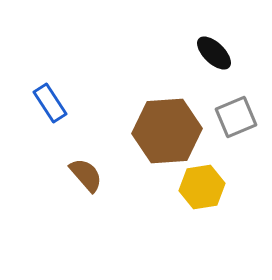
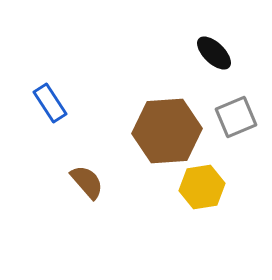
brown semicircle: moved 1 px right, 7 px down
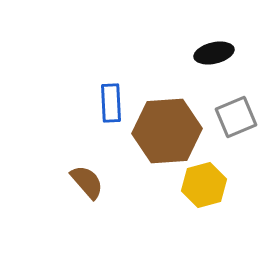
black ellipse: rotated 57 degrees counterclockwise
blue rectangle: moved 61 px right; rotated 30 degrees clockwise
yellow hexagon: moved 2 px right, 2 px up; rotated 6 degrees counterclockwise
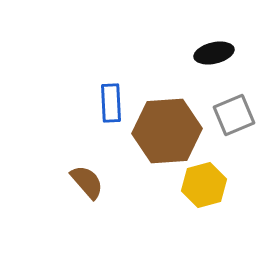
gray square: moved 2 px left, 2 px up
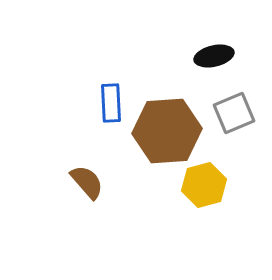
black ellipse: moved 3 px down
gray square: moved 2 px up
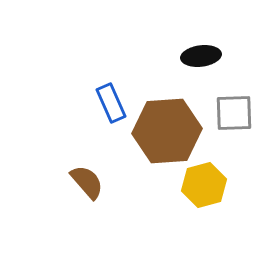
black ellipse: moved 13 px left; rotated 6 degrees clockwise
blue rectangle: rotated 21 degrees counterclockwise
gray square: rotated 21 degrees clockwise
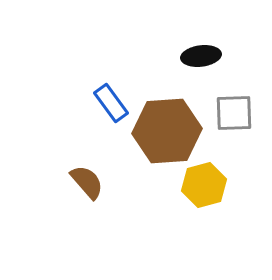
blue rectangle: rotated 12 degrees counterclockwise
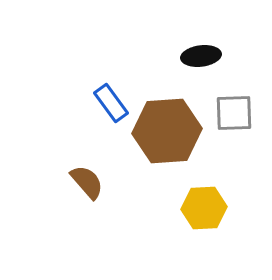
yellow hexagon: moved 23 px down; rotated 12 degrees clockwise
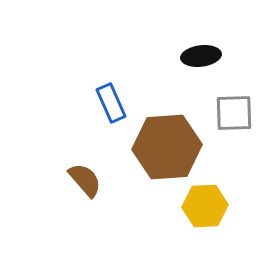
blue rectangle: rotated 12 degrees clockwise
brown hexagon: moved 16 px down
brown semicircle: moved 2 px left, 2 px up
yellow hexagon: moved 1 px right, 2 px up
